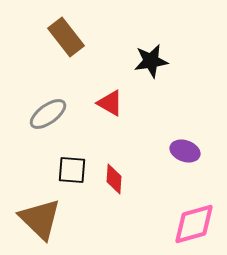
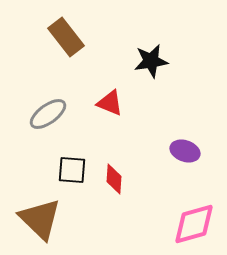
red triangle: rotated 8 degrees counterclockwise
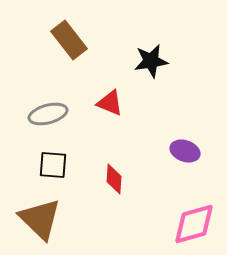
brown rectangle: moved 3 px right, 3 px down
gray ellipse: rotated 21 degrees clockwise
black square: moved 19 px left, 5 px up
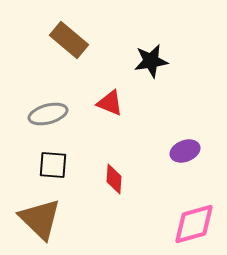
brown rectangle: rotated 12 degrees counterclockwise
purple ellipse: rotated 40 degrees counterclockwise
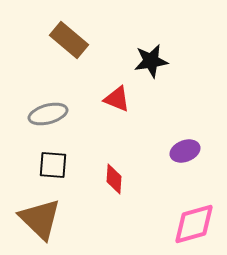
red triangle: moved 7 px right, 4 px up
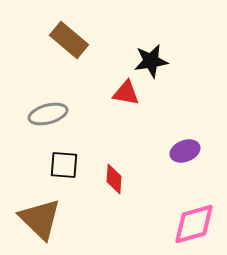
red triangle: moved 9 px right, 6 px up; rotated 12 degrees counterclockwise
black square: moved 11 px right
